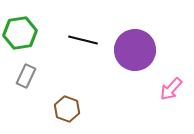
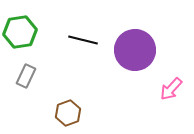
green hexagon: moved 1 px up
brown hexagon: moved 1 px right, 4 px down; rotated 20 degrees clockwise
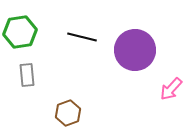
black line: moved 1 px left, 3 px up
gray rectangle: moved 1 px right, 1 px up; rotated 30 degrees counterclockwise
